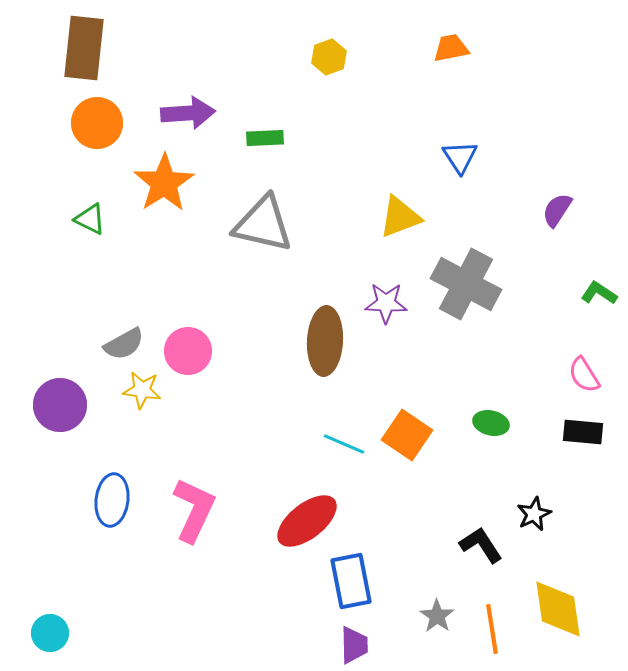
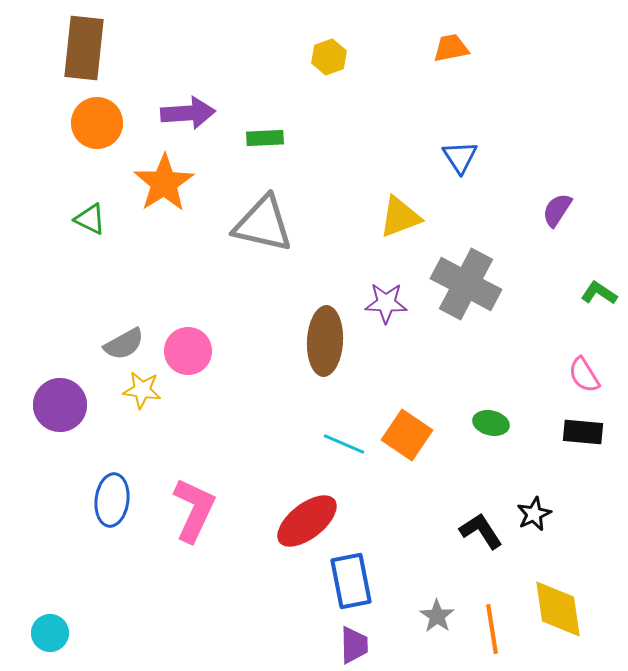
black L-shape: moved 14 px up
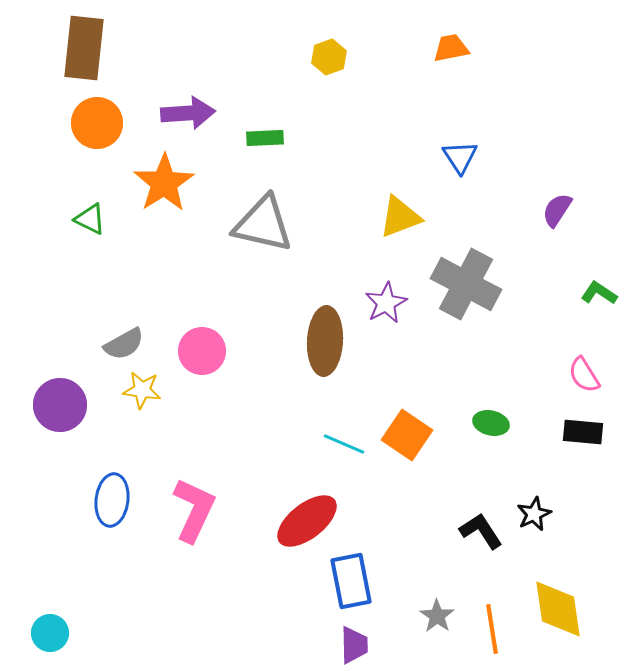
purple star: rotated 30 degrees counterclockwise
pink circle: moved 14 px right
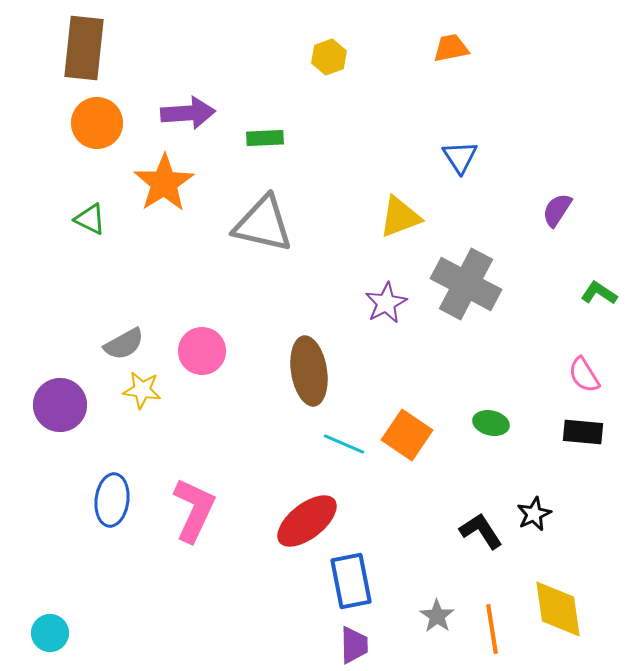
brown ellipse: moved 16 px left, 30 px down; rotated 12 degrees counterclockwise
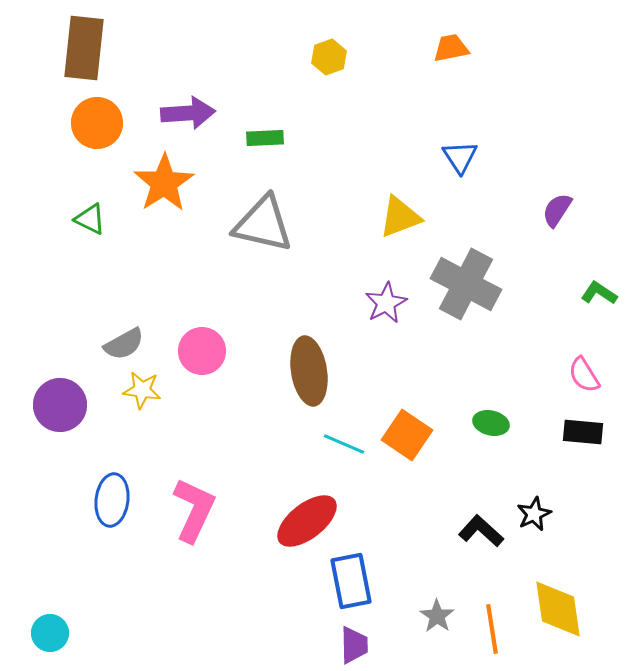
black L-shape: rotated 15 degrees counterclockwise
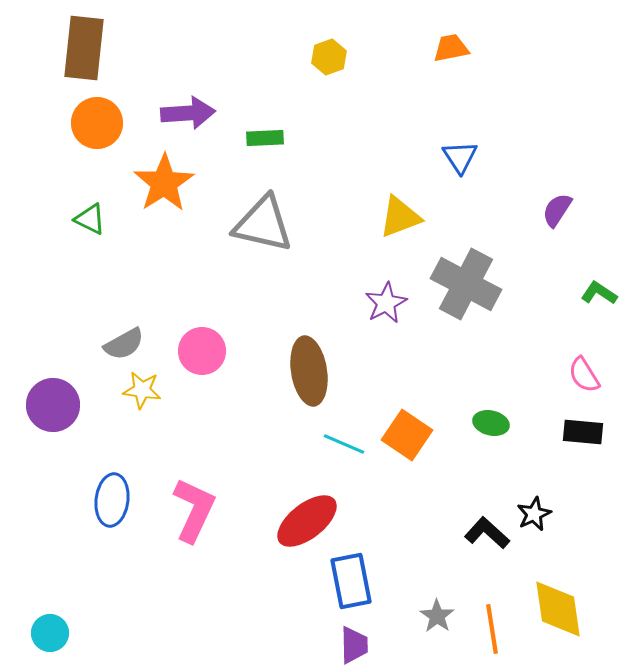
purple circle: moved 7 px left
black L-shape: moved 6 px right, 2 px down
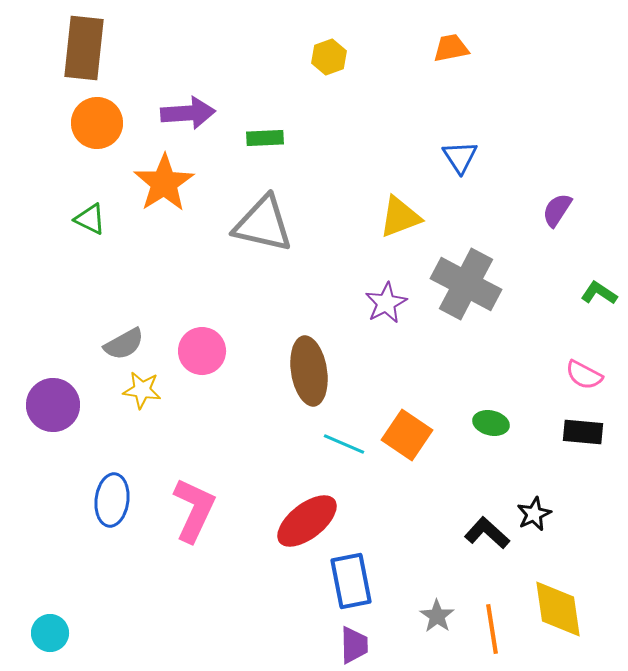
pink semicircle: rotated 30 degrees counterclockwise
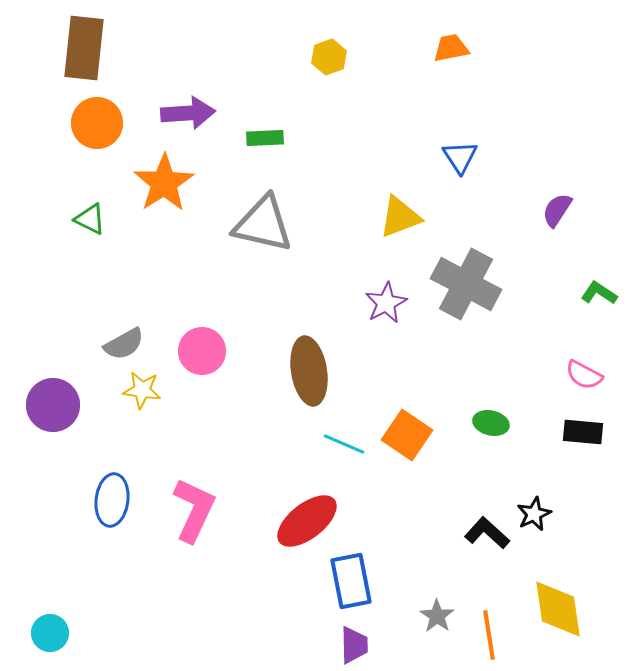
orange line: moved 3 px left, 6 px down
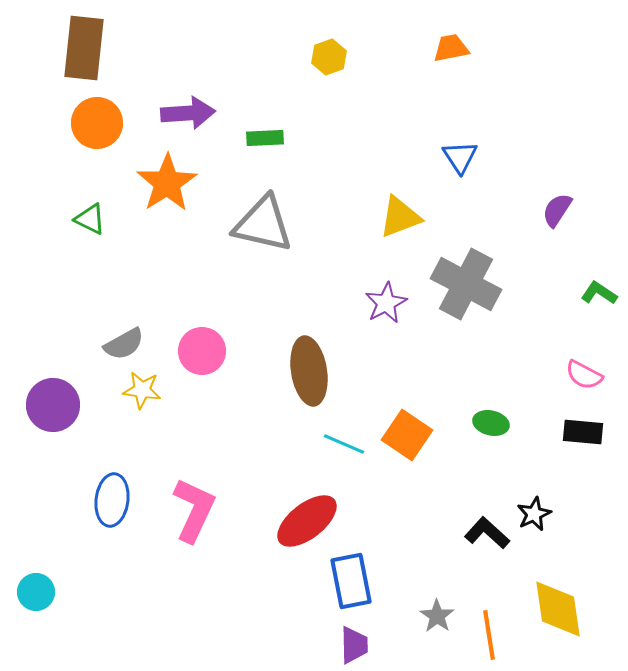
orange star: moved 3 px right
cyan circle: moved 14 px left, 41 px up
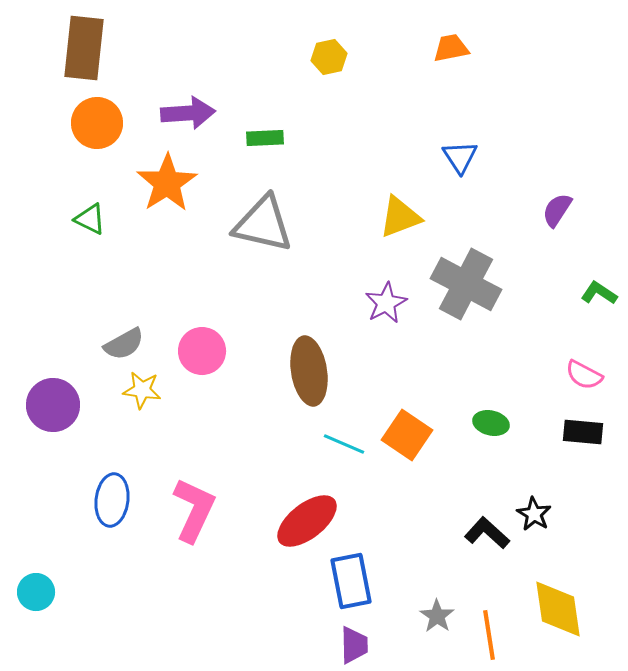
yellow hexagon: rotated 8 degrees clockwise
black star: rotated 16 degrees counterclockwise
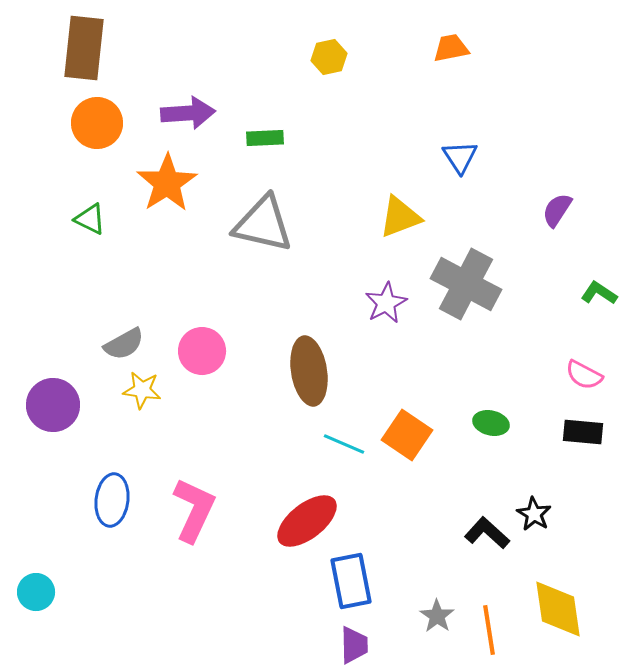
orange line: moved 5 px up
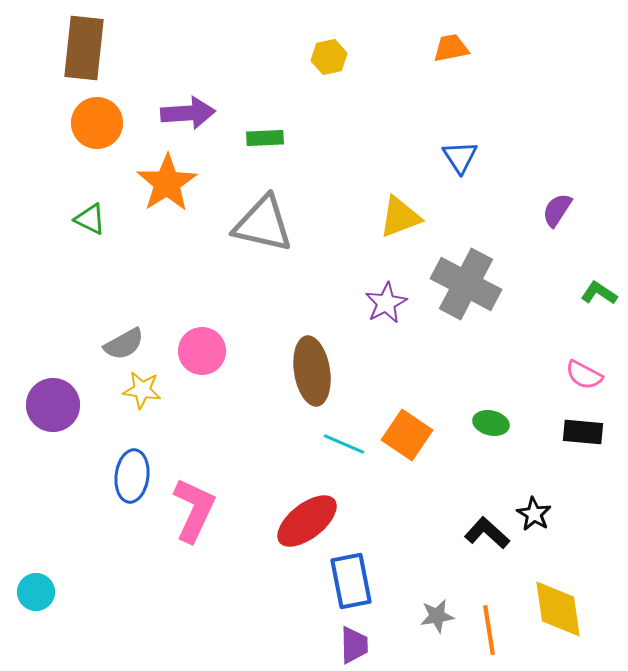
brown ellipse: moved 3 px right
blue ellipse: moved 20 px right, 24 px up
gray star: rotated 28 degrees clockwise
